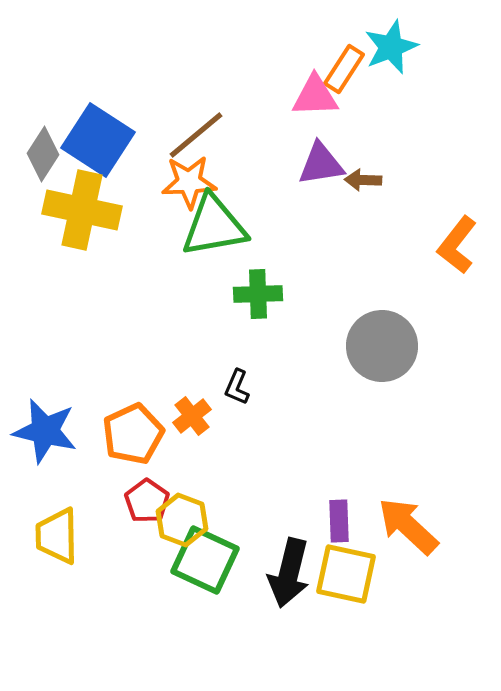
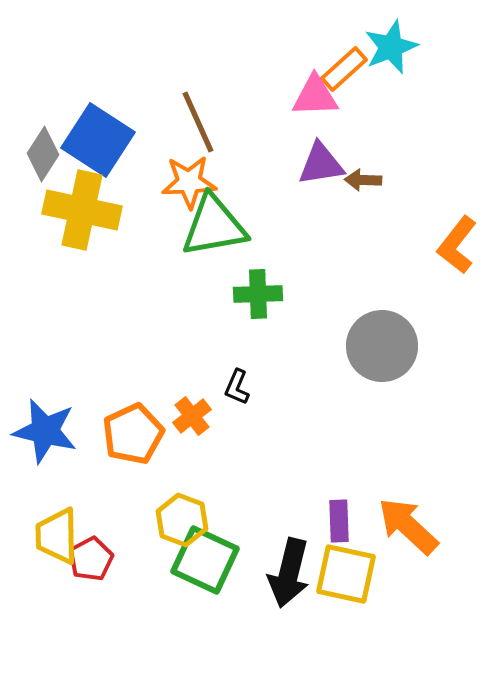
orange rectangle: rotated 15 degrees clockwise
brown line: moved 2 px right, 13 px up; rotated 74 degrees counterclockwise
red pentagon: moved 56 px left, 58 px down; rotated 9 degrees clockwise
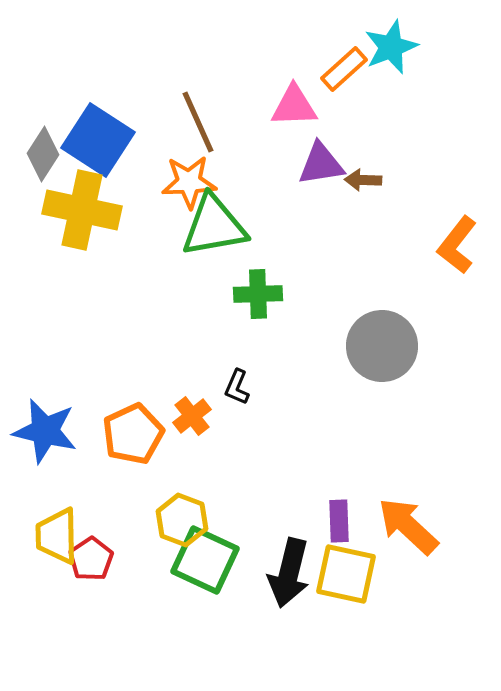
pink triangle: moved 21 px left, 10 px down
red pentagon: rotated 6 degrees counterclockwise
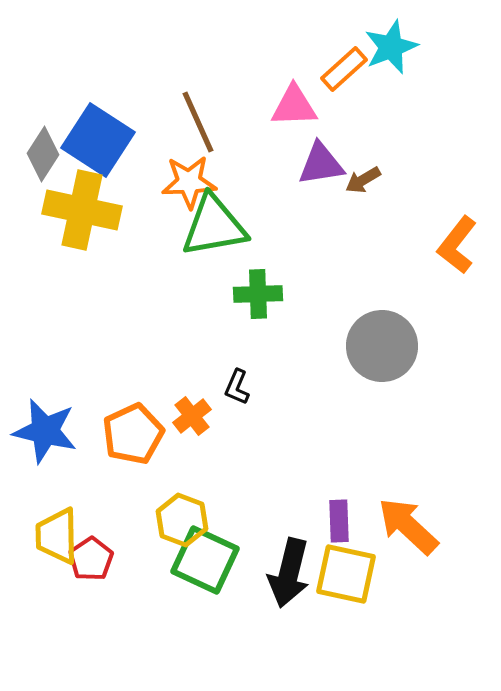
brown arrow: rotated 33 degrees counterclockwise
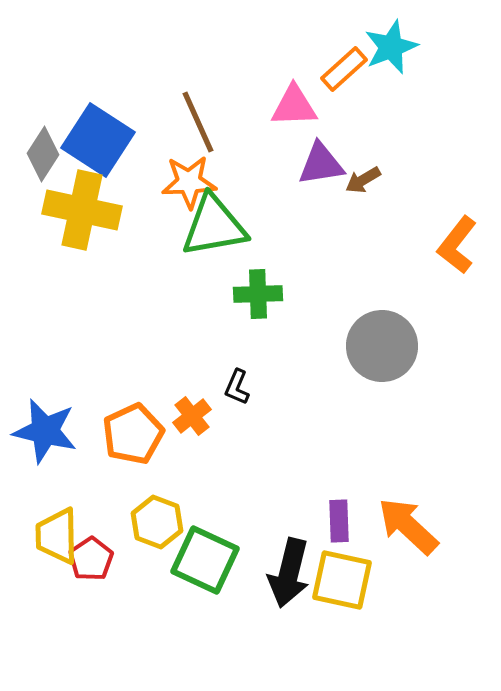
yellow hexagon: moved 25 px left, 2 px down
yellow square: moved 4 px left, 6 px down
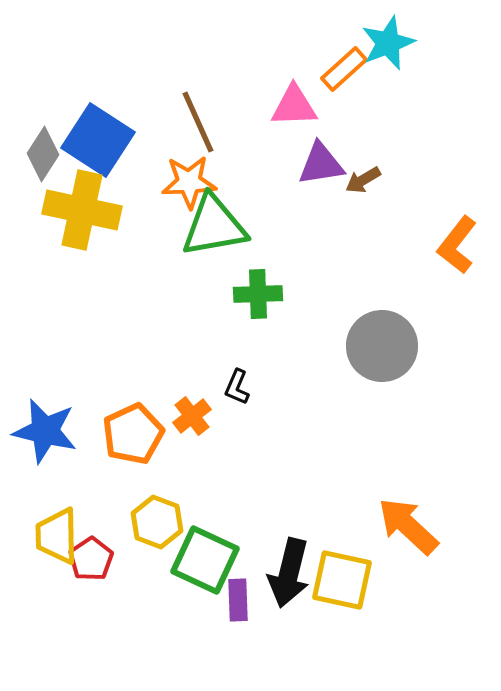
cyan star: moved 3 px left, 4 px up
purple rectangle: moved 101 px left, 79 px down
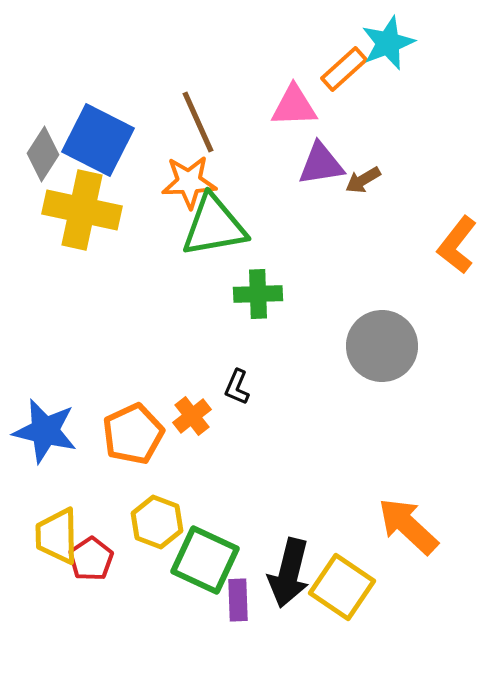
blue square: rotated 6 degrees counterclockwise
yellow square: moved 7 px down; rotated 22 degrees clockwise
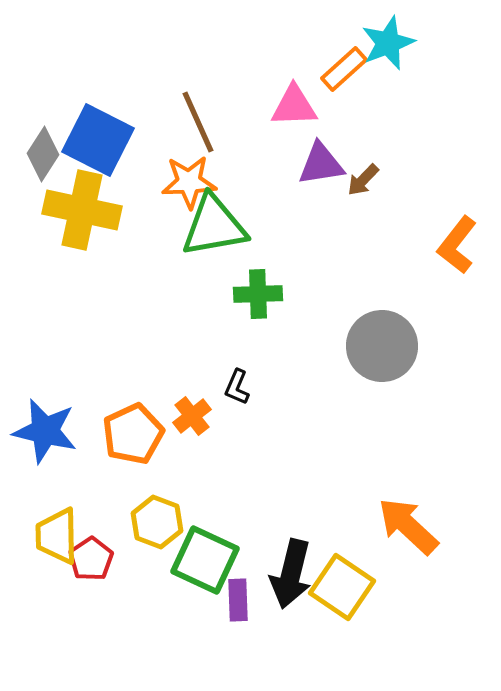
brown arrow: rotated 15 degrees counterclockwise
black arrow: moved 2 px right, 1 px down
